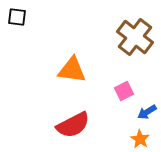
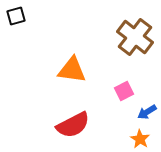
black square: moved 1 px left, 1 px up; rotated 24 degrees counterclockwise
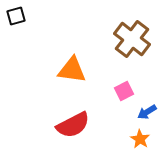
brown cross: moved 3 px left, 2 px down
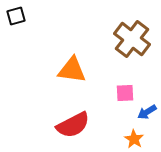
pink square: moved 1 px right, 2 px down; rotated 24 degrees clockwise
orange star: moved 6 px left
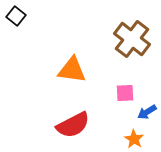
black square: rotated 36 degrees counterclockwise
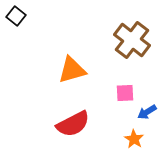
brown cross: moved 1 px down
orange triangle: rotated 24 degrees counterclockwise
red semicircle: moved 1 px up
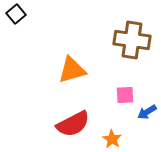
black square: moved 2 px up; rotated 12 degrees clockwise
brown cross: rotated 30 degrees counterclockwise
pink square: moved 2 px down
orange star: moved 22 px left
